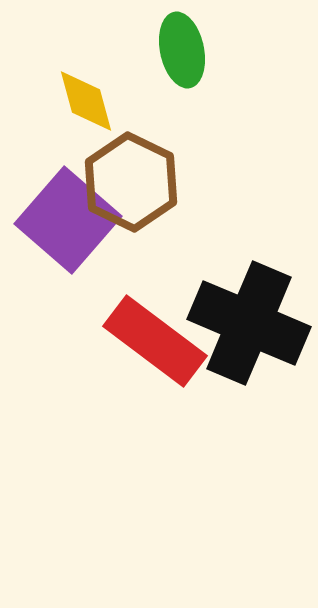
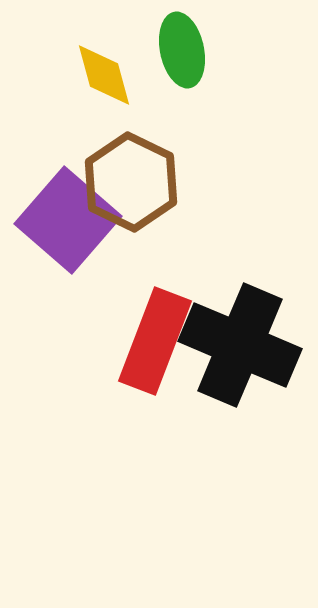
yellow diamond: moved 18 px right, 26 px up
black cross: moved 9 px left, 22 px down
red rectangle: rotated 74 degrees clockwise
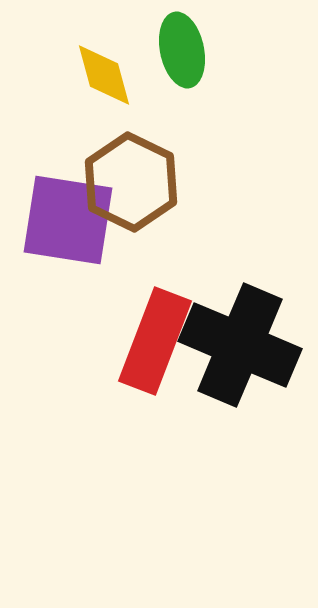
purple square: rotated 32 degrees counterclockwise
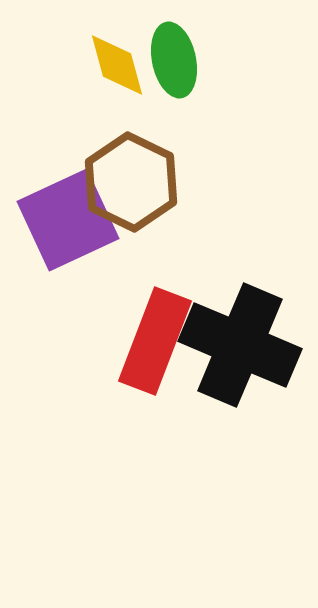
green ellipse: moved 8 px left, 10 px down
yellow diamond: moved 13 px right, 10 px up
purple square: rotated 34 degrees counterclockwise
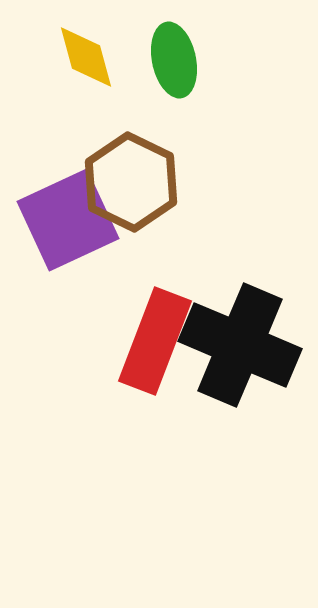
yellow diamond: moved 31 px left, 8 px up
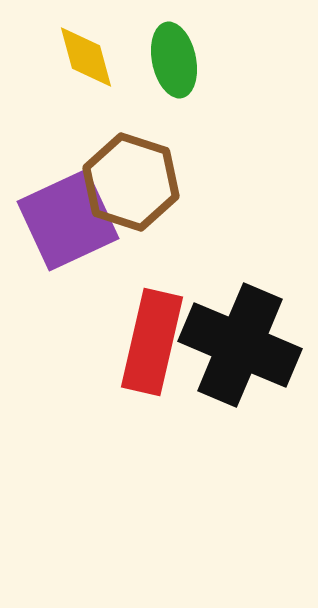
brown hexagon: rotated 8 degrees counterclockwise
red rectangle: moved 3 px left, 1 px down; rotated 8 degrees counterclockwise
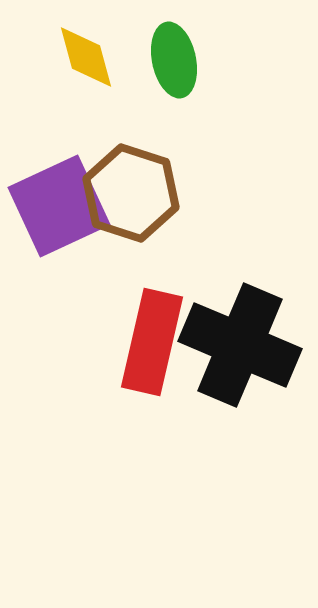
brown hexagon: moved 11 px down
purple square: moved 9 px left, 14 px up
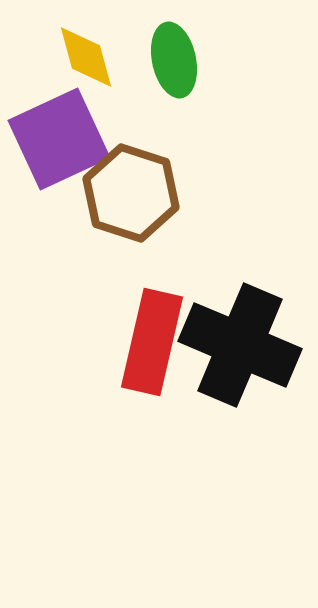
purple square: moved 67 px up
